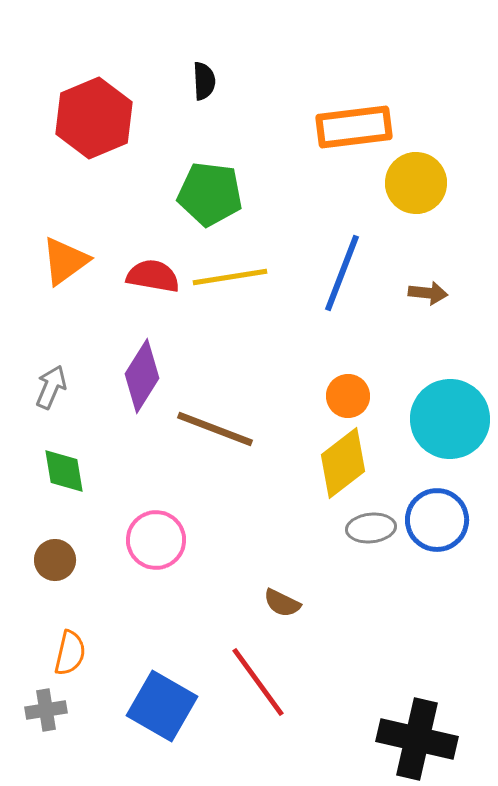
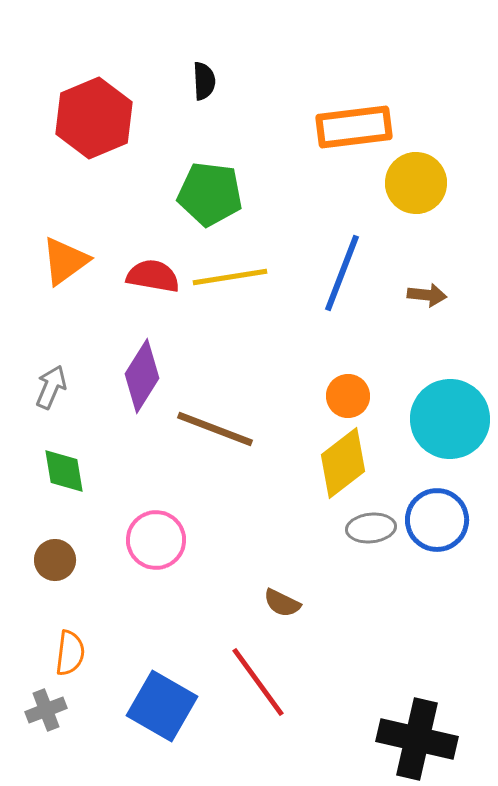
brown arrow: moved 1 px left, 2 px down
orange semicircle: rotated 6 degrees counterclockwise
gray cross: rotated 12 degrees counterclockwise
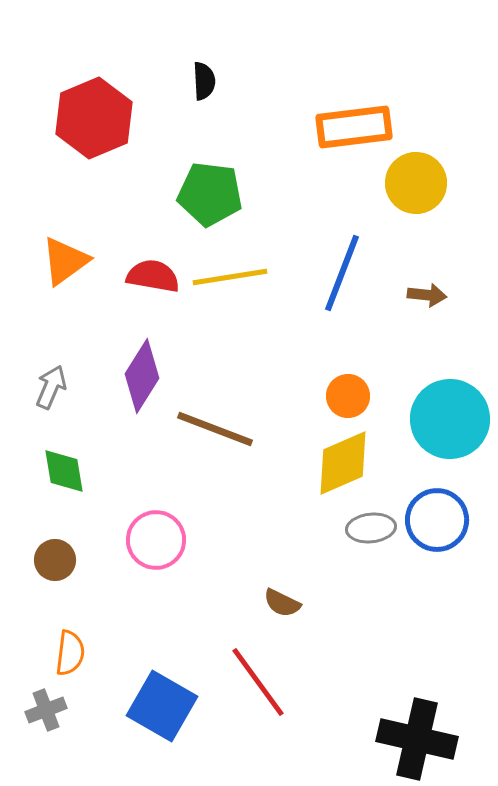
yellow diamond: rotated 14 degrees clockwise
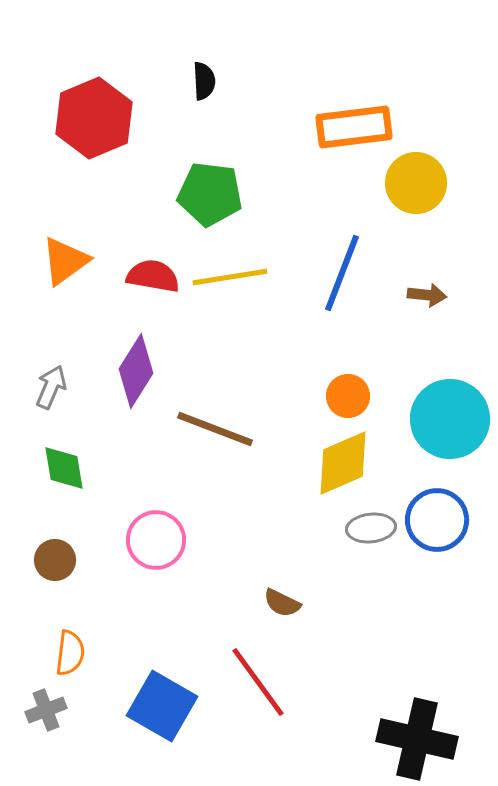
purple diamond: moved 6 px left, 5 px up
green diamond: moved 3 px up
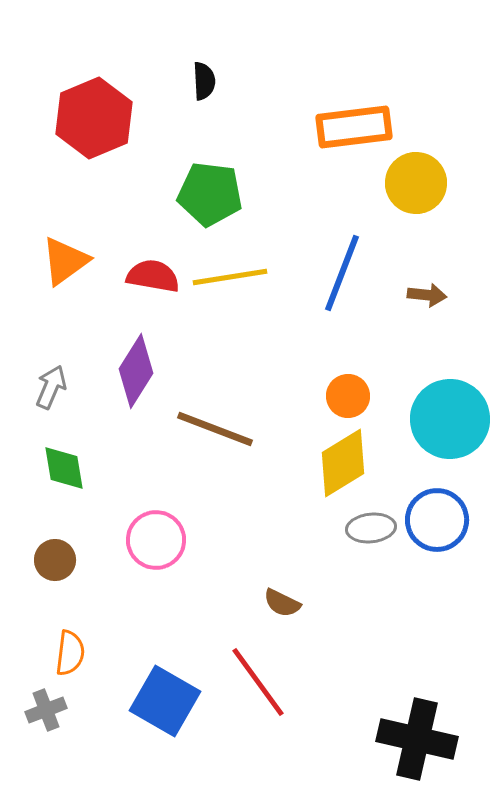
yellow diamond: rotated 8 degrees counterclockwise
blue square: moved 3 px right, 5 px up
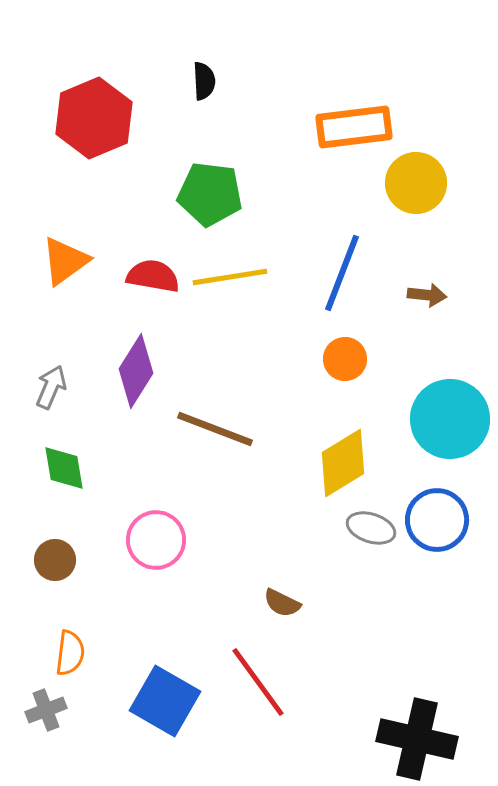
orange circle: moved 3 px left, 37 px up
gray ellipse: rotated 24 degrees clockwise
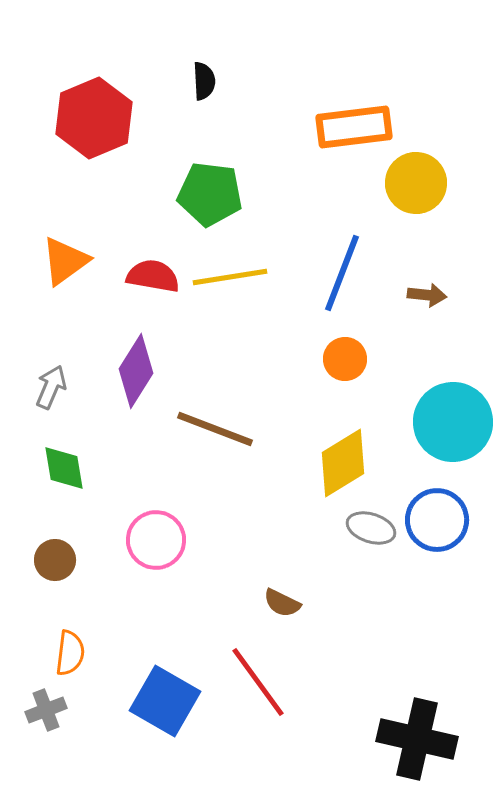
cyan circle: moved 3 px right, 3 px down
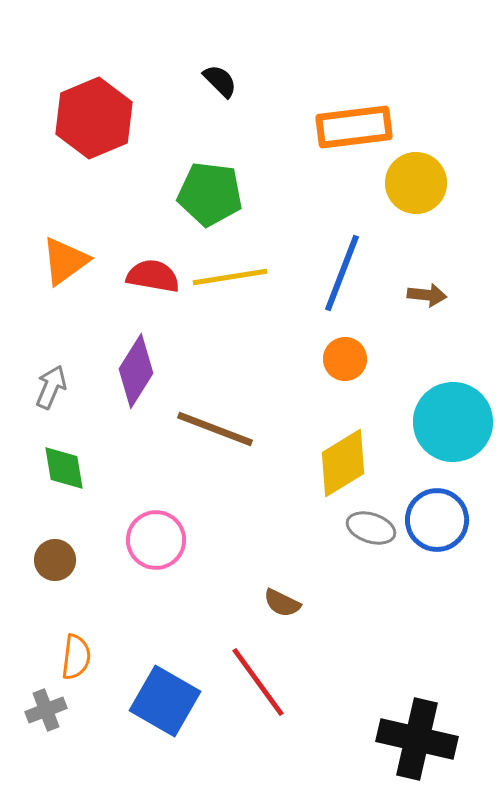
black semicircle: moved 16 px right; rotated 42 degrees counterclockwise
orange semicircle: moved 6 px right, 4 px down
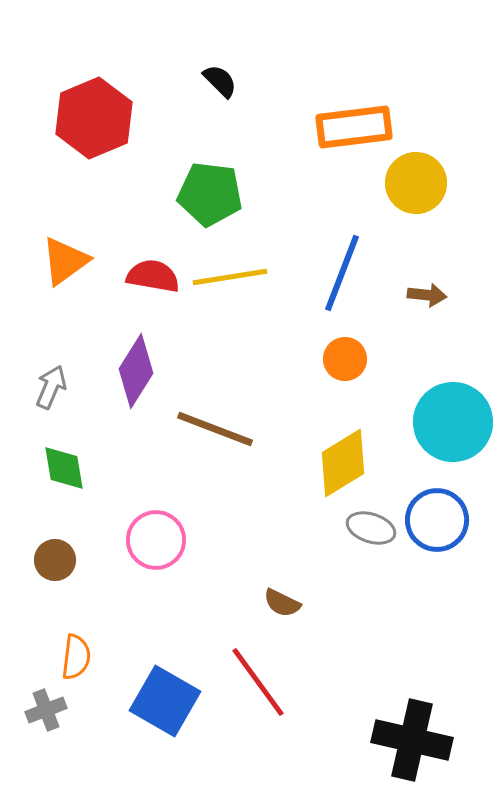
black cross: moved 5 px left, 1 px down
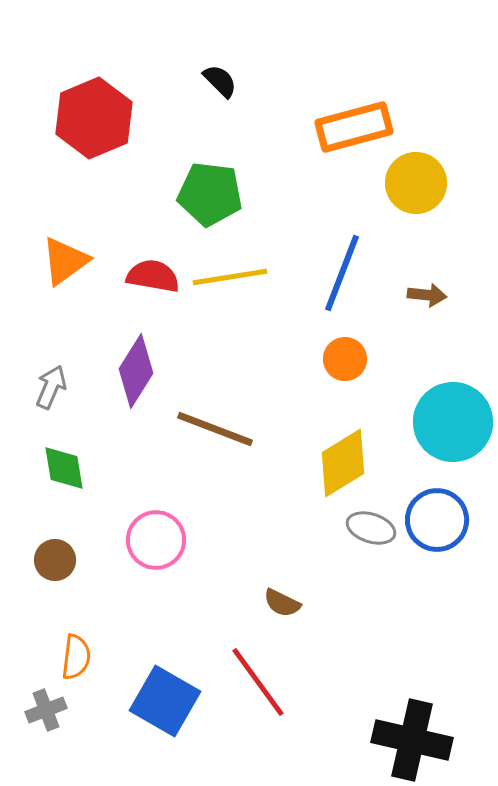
orange rectangle: rotated 8 degrees counterclockwise
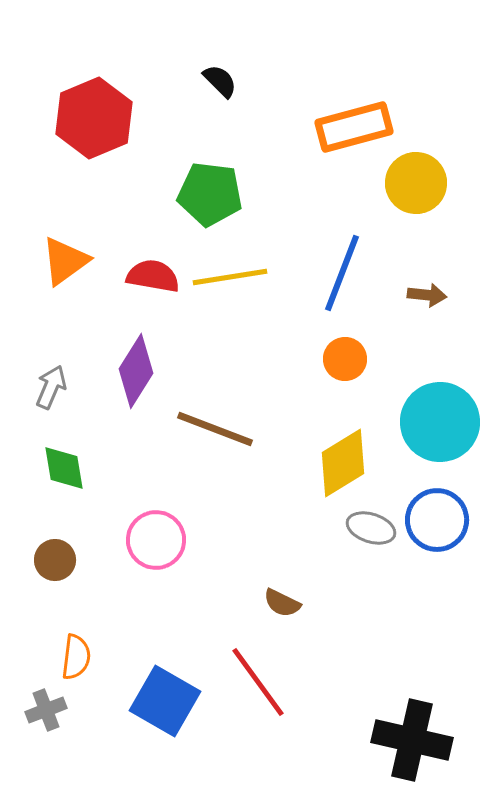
cyan circle: moved 13 px left
